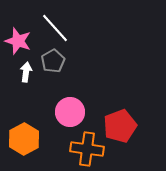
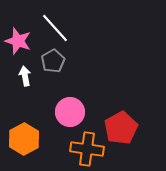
white arrow: moved 1 px left, 4 px down; rotated 18 degrees counterclockwise
red pentagon: moved 1 px right, 2 px down; rotated 8 degrees counterclockwise
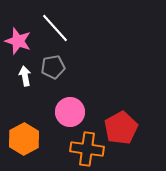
gray pentagon: moved 6 px down; rotated 20 degrees clockwise
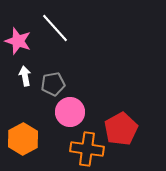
gray pentagon: moved 17 px down
red pentagon: moved 1 px down
orange hexagon: moved 1 px left
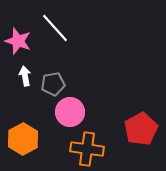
red pentagon: moved 20 px right
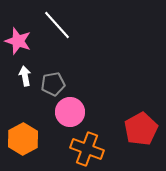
white line: moved 2 px right, 3 px up
orange cross: rotated 12 degrees clockwise
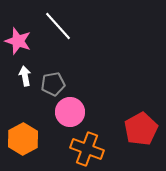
white line: moved 1 px right, 1 px down
